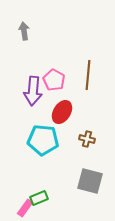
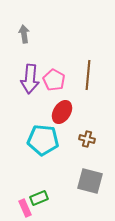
gray arrow: moved 3 px down
purple arrow: moved 3 px left, 12 px up
pink rectangle: rotated 60 degrees counterclockwise
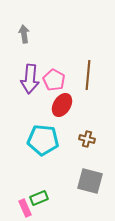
red ellipse: moved 7 px up
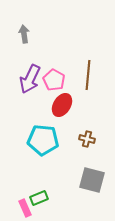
purple arrow: rotated 20 degrees clockwise
gray square: moved 2 px right, 1 px up
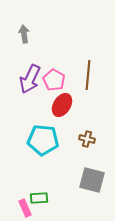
green rectangle: rotated 18 degrees clockwise
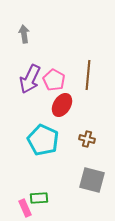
cyan pentagon: rotated 20 degrees clockwise
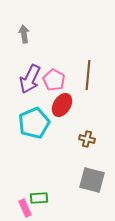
cyan pentagon: moved 9 px left, 17 px up; rotated 24 degrees clockwise
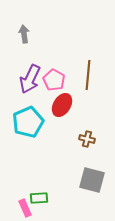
cyan pentagon: moved 6 px left, 1 px up
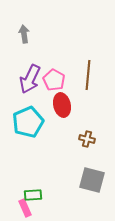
red ellipse: rotated 45 degrees counterclockwise
green rectangle: moved 6 px left, 3 px up
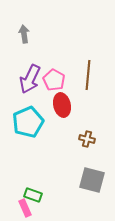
green rectangle: rotated 24 degrees clockwise
